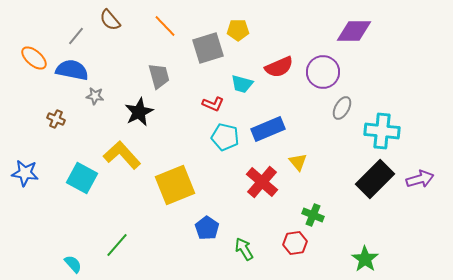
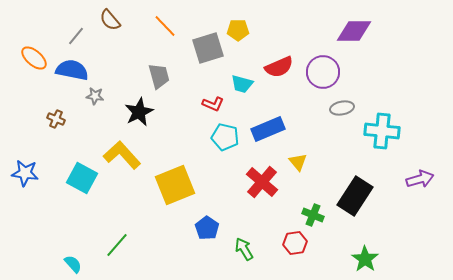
gray ellipse: rotated 50 degrees clockwise
black rectangle: moved 20 px left, 17 px down; rotated 12 degrees counterclockwise
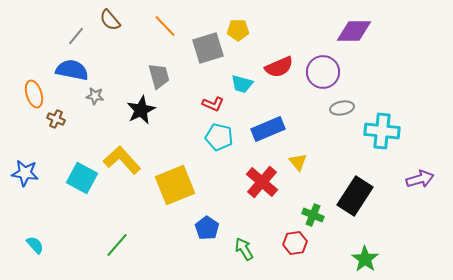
orange ellipse: moved 36 px down; rotated 32 degrees clockwise
black star: moved 2 px right, 2 px up
cyan pentagon: moved 6 px left
yellow L-shape: moved 5 px down
cyan semicircle: moved 38 px left, 19 px up
